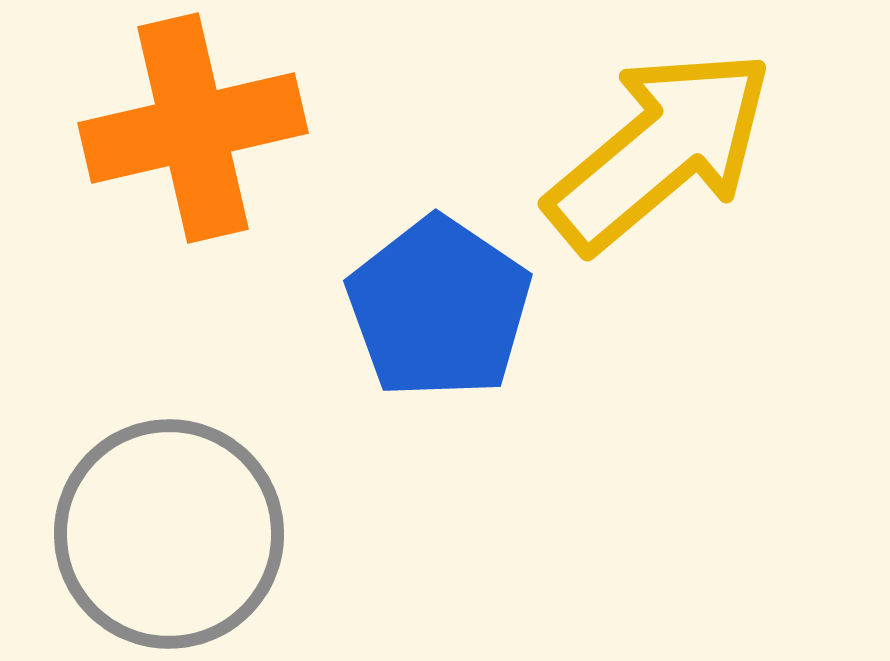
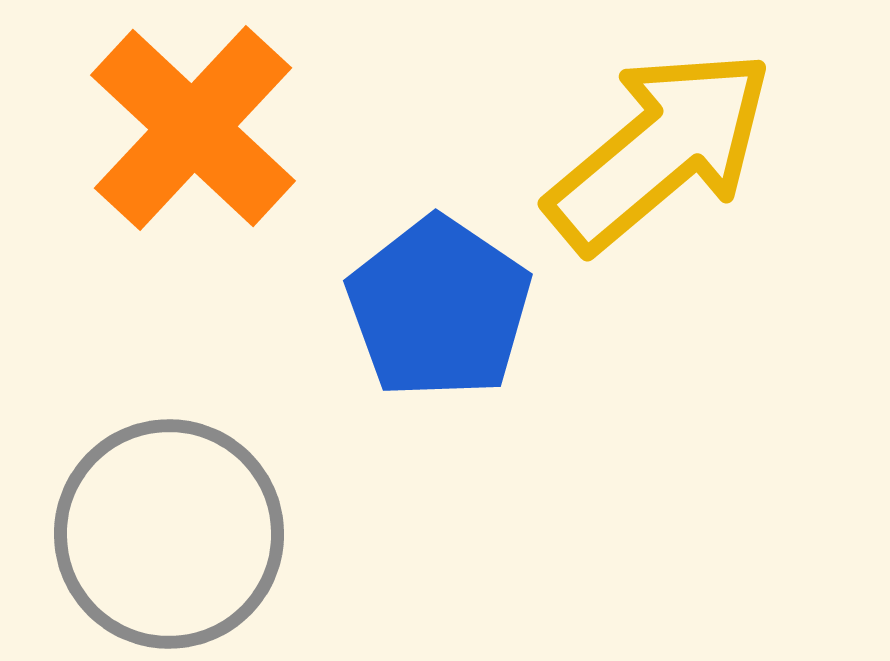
orange cross: rotated 34 degrees counterclockwise
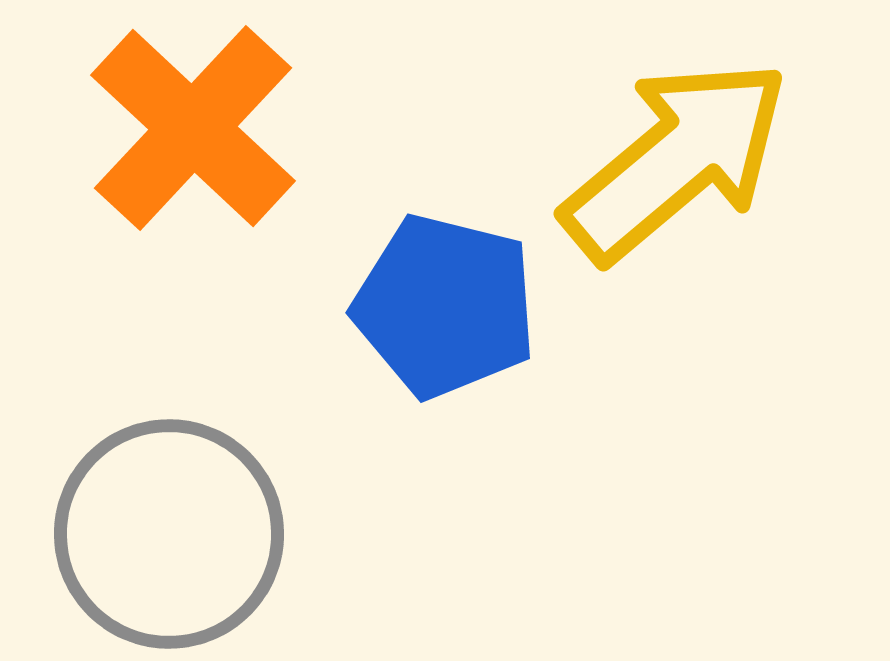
yellow arrow: moved 16 px right, 10 px down
blue pentagon: moved 6 px right, 2 px up; rotated 20 degrees counterclockwise
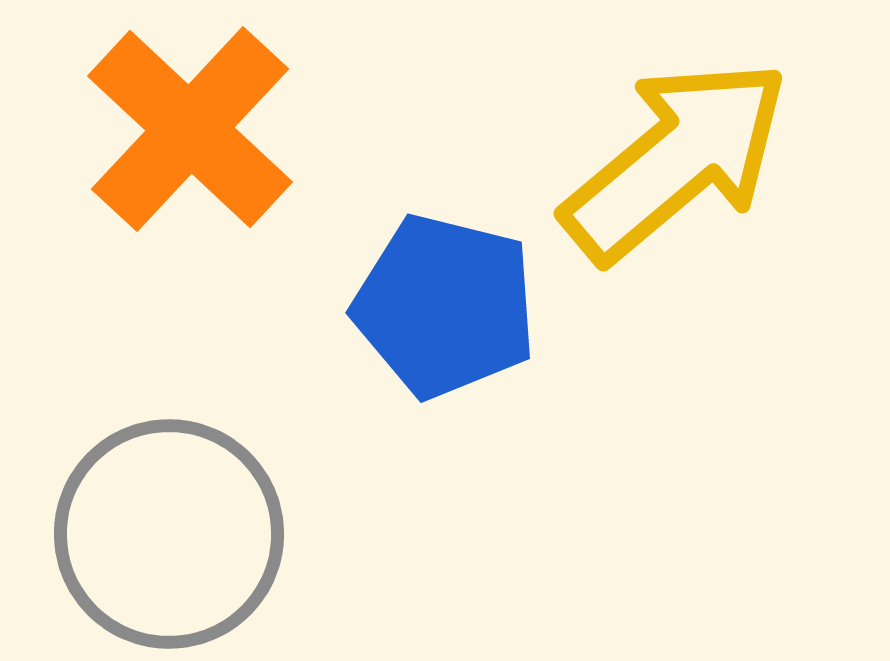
orange cross: moved 3 px left, 1 px down
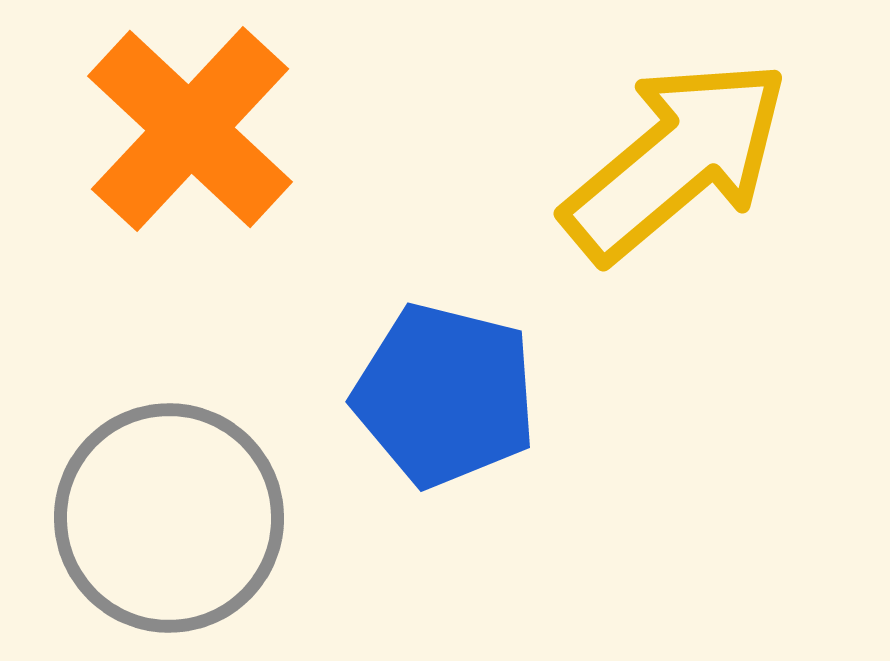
blue pentagon: moved 89 px down
gray circle: moved 16 px up
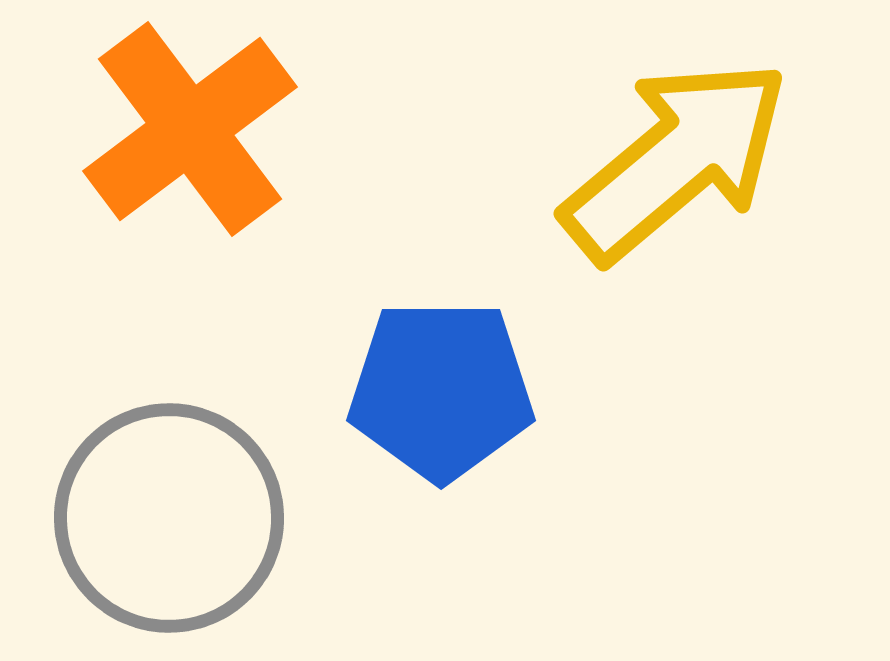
orange cross: rotated 10 degrees clockwise
blue pentagon: moved 4 px left, 5 px up; rotated 14 degrees counterclockwise
